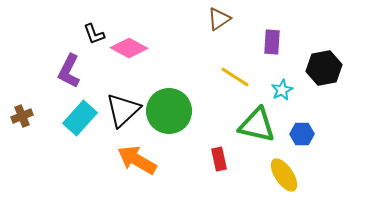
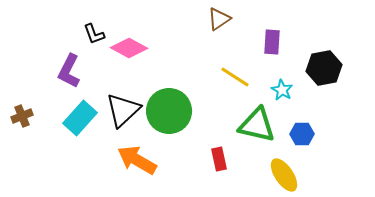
cyan star: rotated 15 degrees counterclockwise
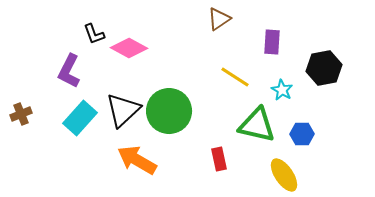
brown cross: moved 1 px left, 2 px up
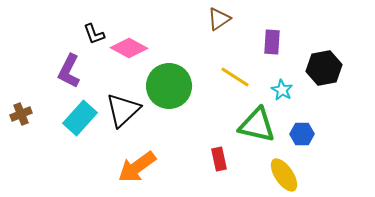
green circle: moved 25 px up
orange arrow: moved 7 px down; rotated 66 degrees counterclockwise
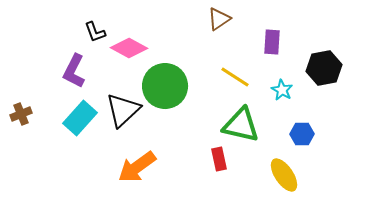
black L-shape: moved 1 px right, 2 px up
purple L-shape: moved 5 px right
green circle: moved 4 px left
green triangle: moved 16 px left
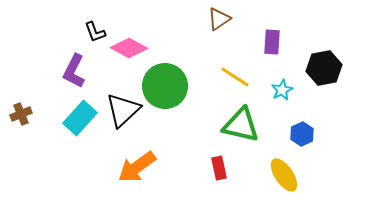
cyan star: rotated 15 degrees clockwise
blue hexagon: rotated 25 degrees counterclockwise
red rectangle: moved 9 px down
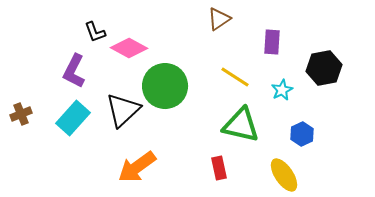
cyan rectangle: moved 7 px left
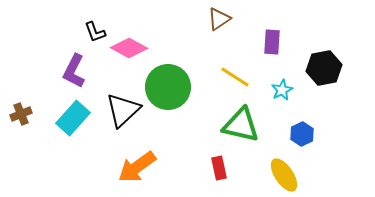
green circle: moved 3 px right, 1 px down
